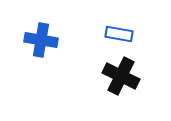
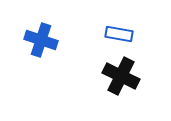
blue cross: rotated 8 degrees clockwise
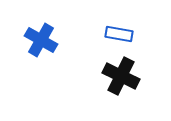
blue cross: rotated 12 degrees clockwise
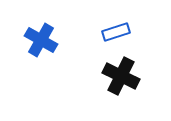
blue rectangle: moved 3 px left, 2 px up; rotated 28 degrees counterclockwise
